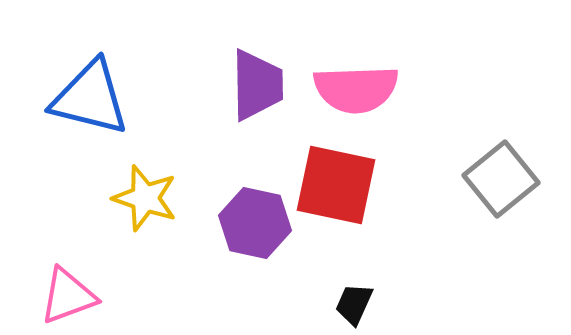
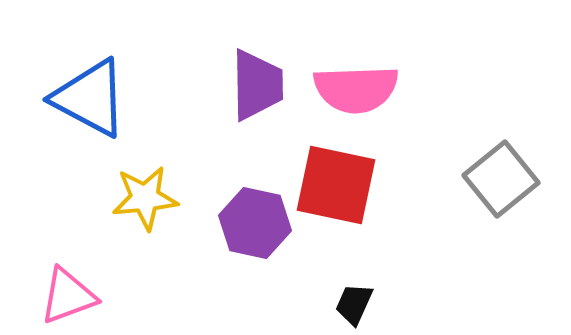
blue triangle: rotated 14 degrees clockwise
yellow star: rotated 24 degrees counterclockwise
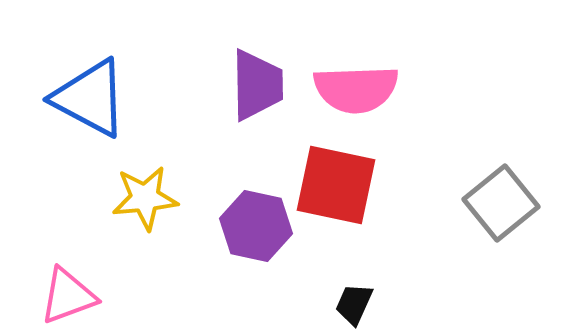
gray square: moved 24 px down
purple hexagon: moved 1 px right, 3 px down
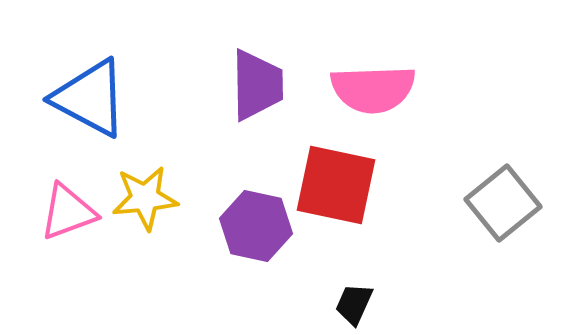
pink semicircle: moved 17 px right
gray square: moved 2 px right
pink triangle: moved 84 px up
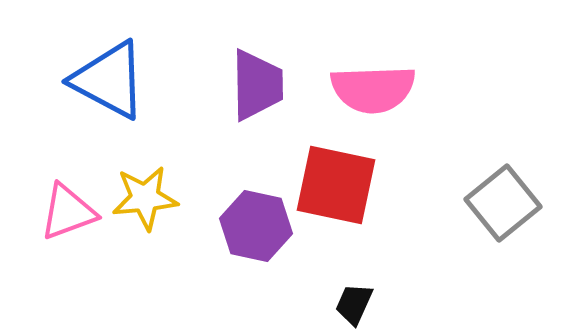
blue triangle: moved 19 px right, 18 px up
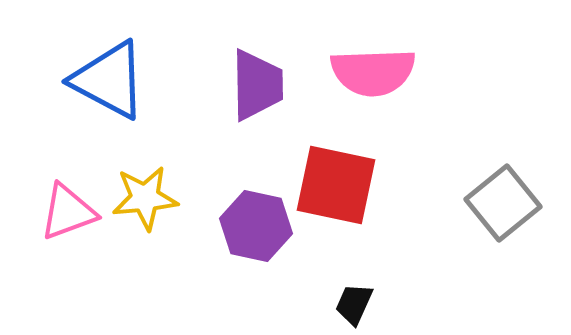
pink semicircle: moved 17 px up
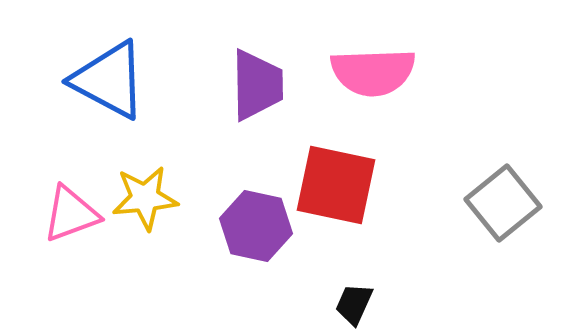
pink triangle: moved 3 px right, 2 px down
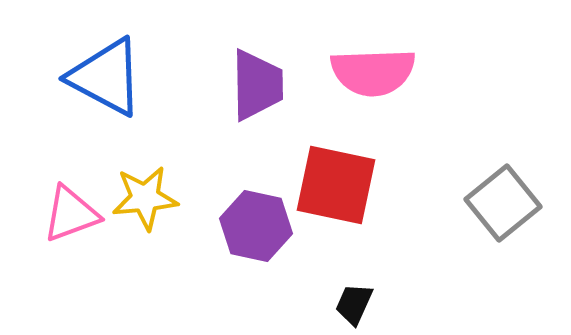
blue triangle: moved 3 px left, 3 px up
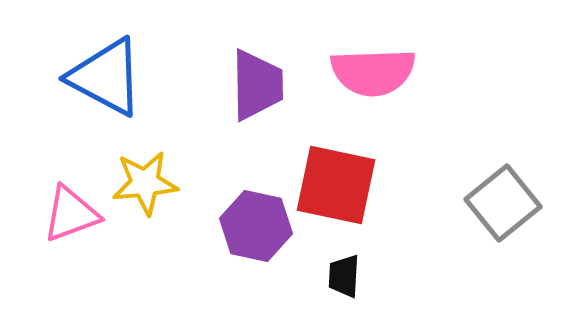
yellow star: moved 15 px up
black trapezoid: moved 10 px left, 28 px up; rotated 21 degrees counterclockwise
